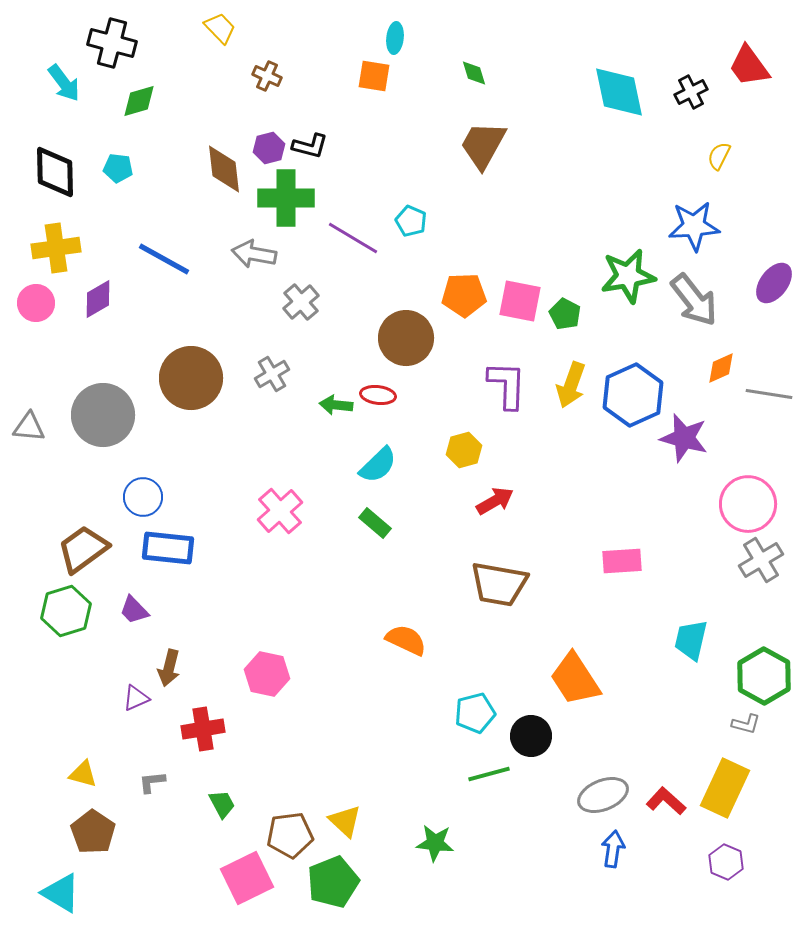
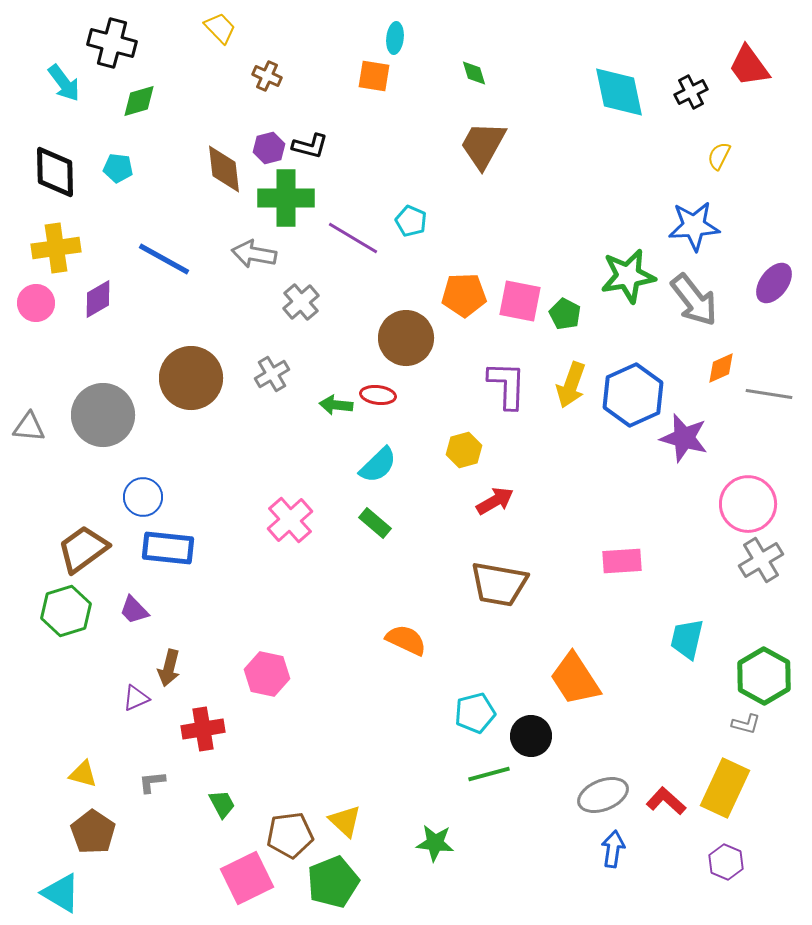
pink cross at (280, 511): moved 10 px right, 9 px down
cyan trapezoid at (691, 640): moved 4 px left, 1 px up
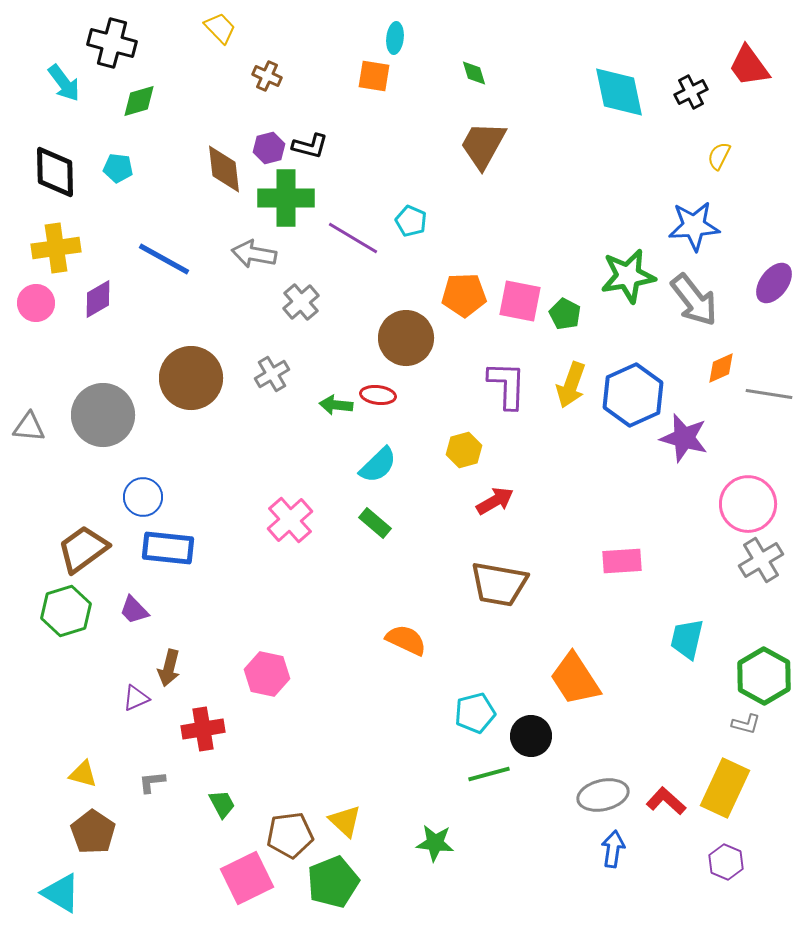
gray ellipse at (603, 795): rotated 9 degrees clockwise
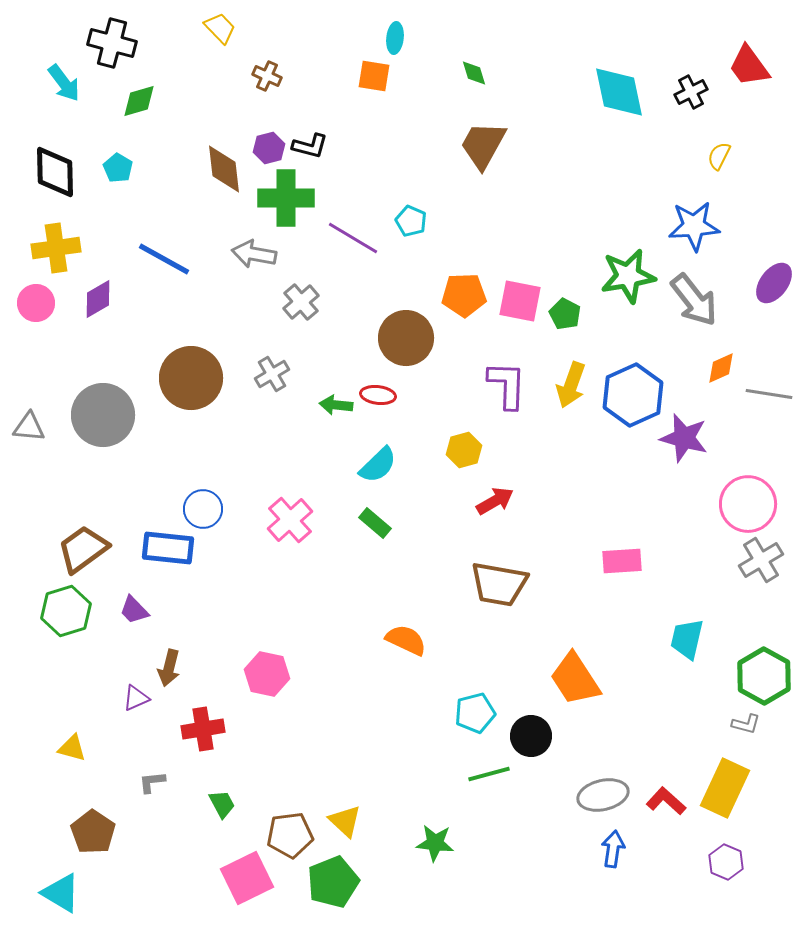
cyan pentagon at (118, 168): rotated 24 degrees clockwise
blue circle at (143, 497): moved 60 px right, 12 px down
yellow triangle at (83, 774): moved 11 px left, 26 px up
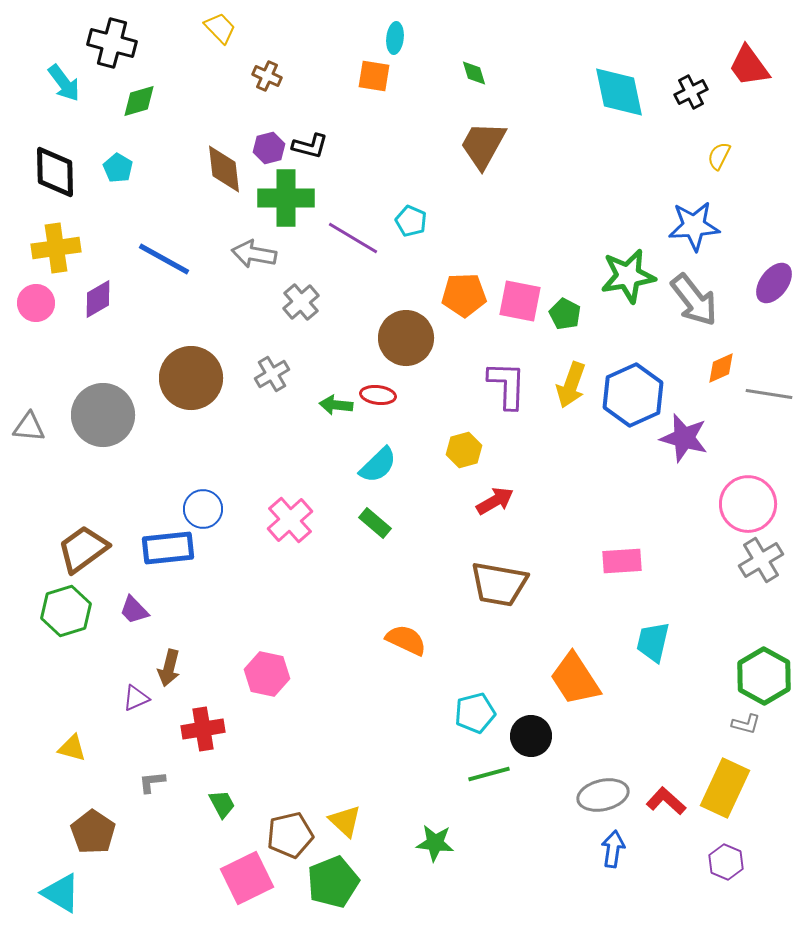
blue rectangle at (168, 548): rotated 12 degrees counterclockwise
cyan trapezoid at (687, 639): moved 34 px left, 3 px down
brown pentagon at (290, 835): rotated 6 degrees counterclockwise
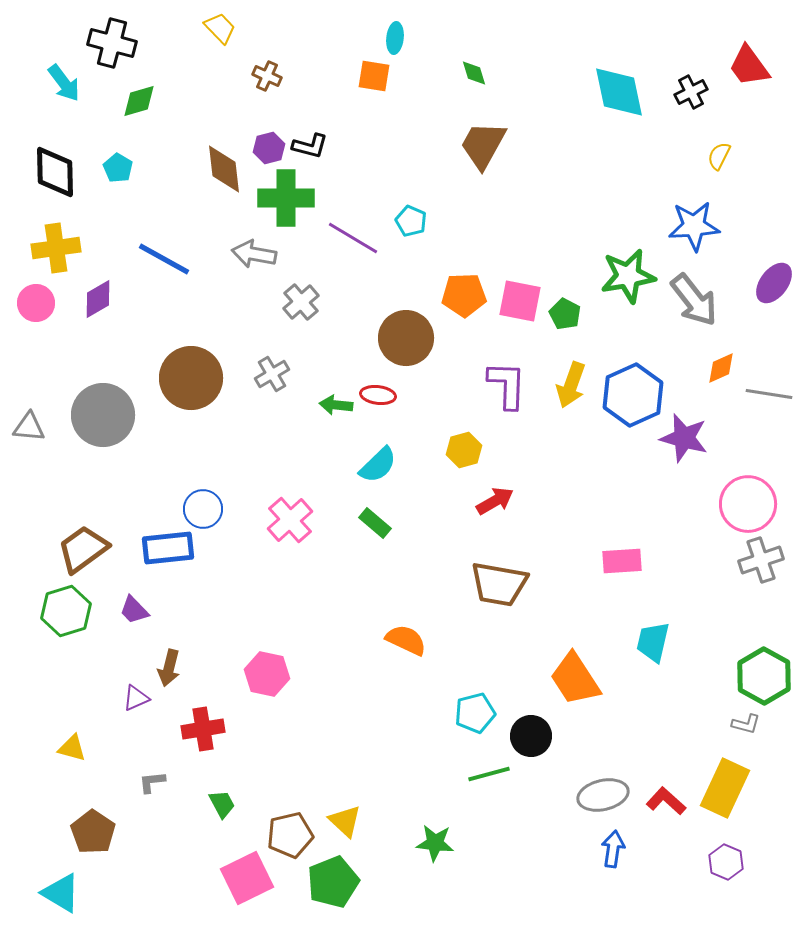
gray cross at (761, 560): rotated 12 degrees clockwise
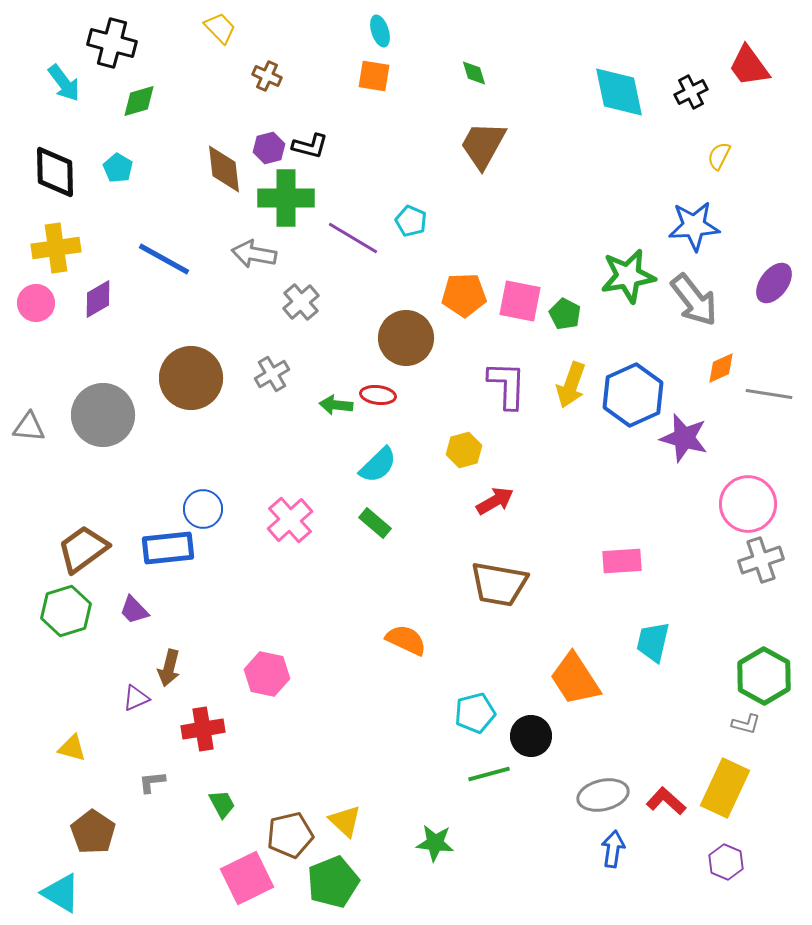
cyan ellipse at (395, 38): moved 15 px left, 7 px up; rotated 24 degrees counterclockwise
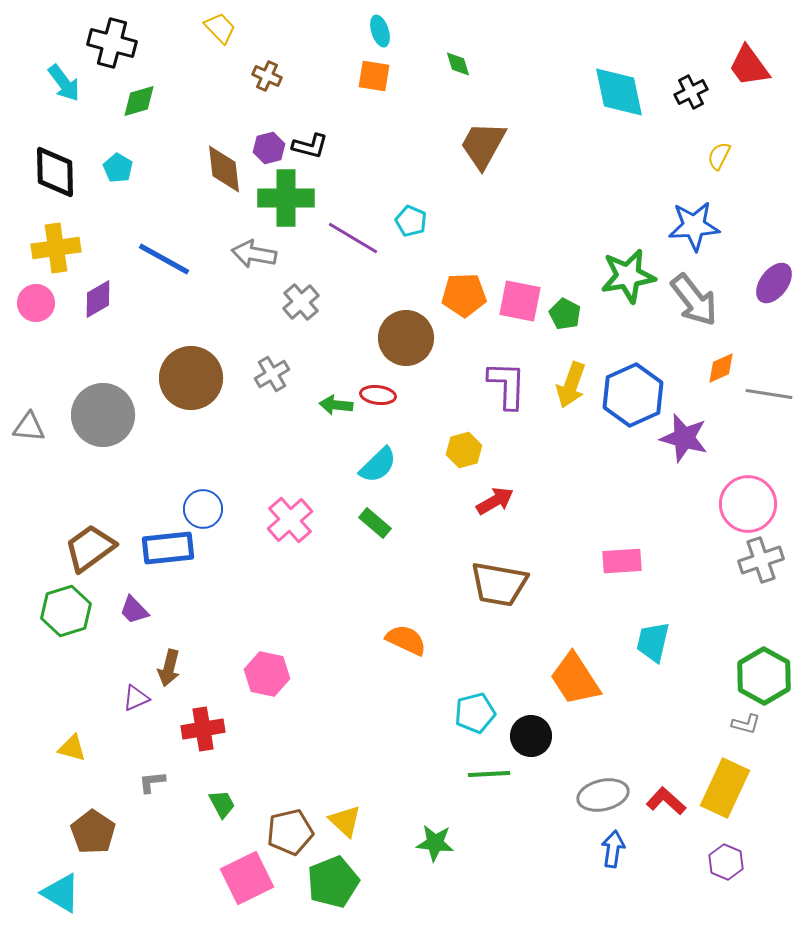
green diamond at (474, 73): moved 16 px left, 9 px up
brown trapezoid at (83, 549): moved 7 px right, 1 px up
green line at (489, 774): rotated 12 degrees clockwise
brown pentagon at (290, 835): moved 3 px up
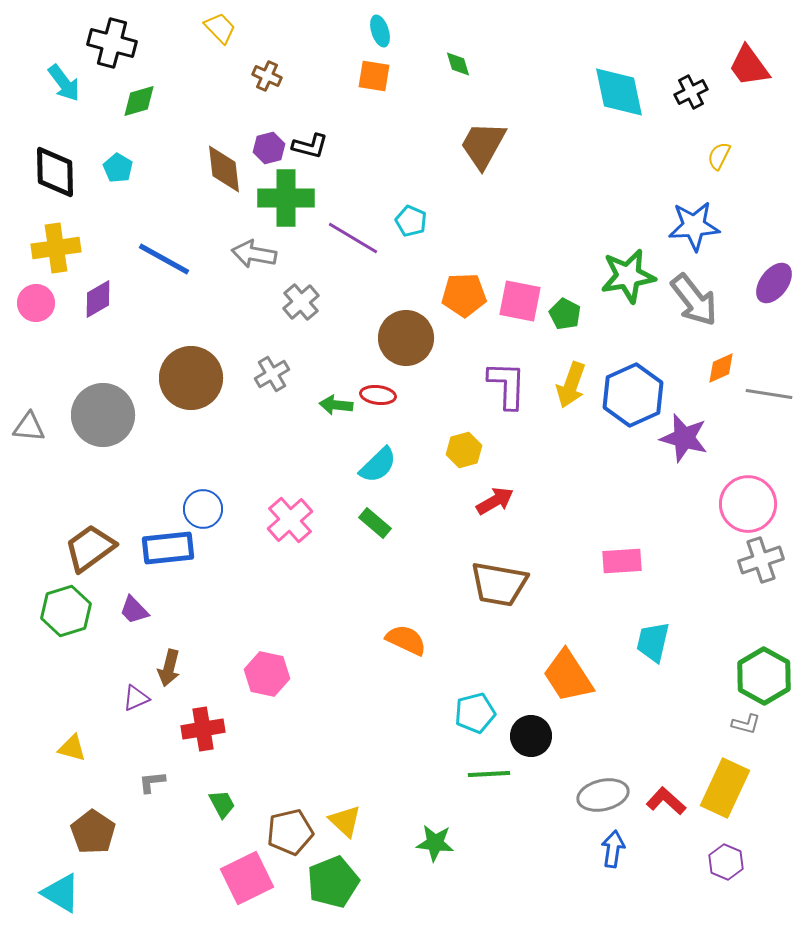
orange trapezoid at (575, 679): moved 7 px left, 3 px up
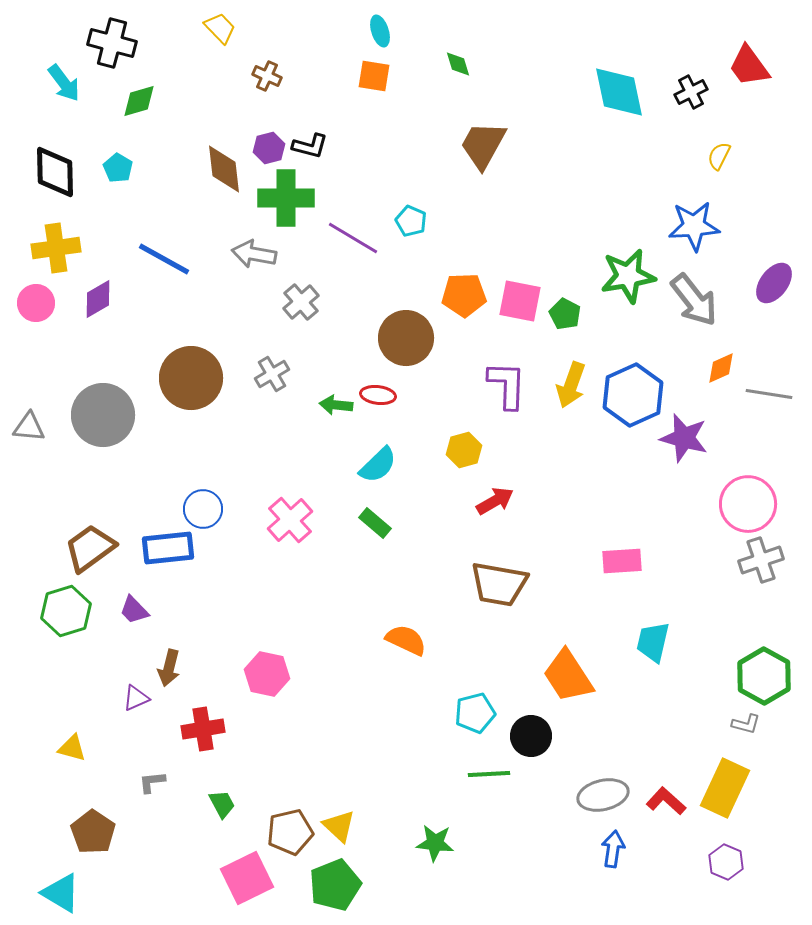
yellow triangle at (345, 821): moved 6 px left, 5 px down
green pentagon at (333, 882): moved 2 px right, 3 px down
